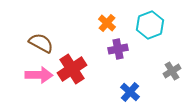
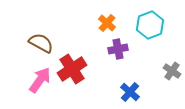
gray cross: rotated 24 degrees counterclockwise
pink arrow: moved 1 px right, 5 px down; rotated 56 degrees counterclockwise
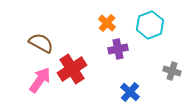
gray cross: rotated 18 degrees counterclockwise
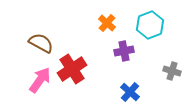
purple cross: moved 6 px right, 2 px down
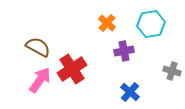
cyan hexagon: moved 1 px right, 1 px up; rotated 12 degrees clockwise
brown semicircle: moved 3 px left, 4 px down
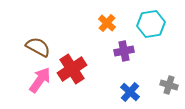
gray cross: moved 3 px left, 14 px down
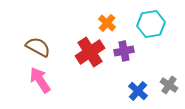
red cross: moved 18 px right, 17 px up
pink arrow: rotated 68 degrees counterclockwise
gray cross: rotated 18 degrees clockwise
blue cross: moved 8 px right, 1 px up
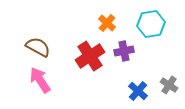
red cross: moved 4 px down
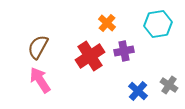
cyan hexagon: moved 7 px right
brown semicircle: rotated 90 degrees counterclockwise
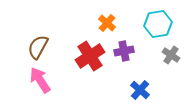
gray cross: moved 2 px right, 30 px up
blue cross: moved 2 px right, 1 px up
